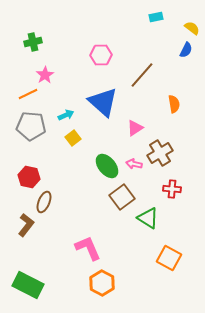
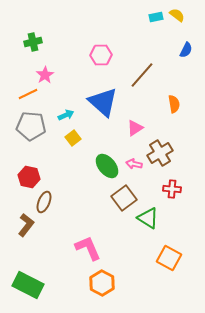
yellow semicircle: moved 15 px left, 13 px up
brown square: moved 2 px right, 1 px down
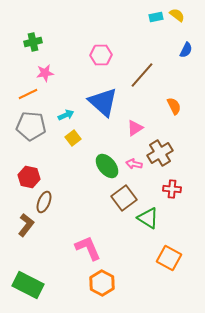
pink star: moved 2 px up; rotated 24 degrees clockwise
orange semicircle: moved 2 px down; rotated 18 degrees counterclockwise
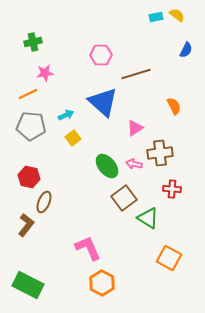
brown line: moved 6 px left, 1 px up; rotated 32 degrees clockwise
brown cross: rotated 25 degrees clockwise
